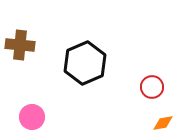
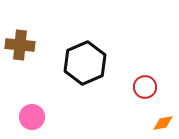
red circle: moved 7 px left
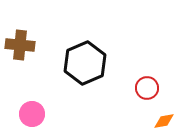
red circle: moved 2 px right, 1 px down
pink circle: moved 3 px up
orange diamond: moved 1 px right, 2 px up
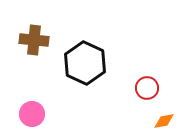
brown cross: moved 14 px right, 5 px up
black hexagon: rotated 12 degrees counterclockwise
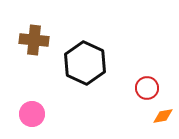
orange diamond: moved 1 px left, 5 px up
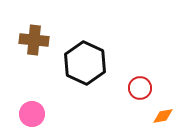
red circle: moved 7 px left
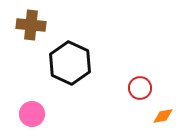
brown cross: moved 3 px left, 15 px up
black hexagon: moved 15 px left
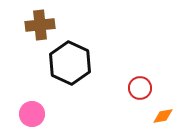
brown cross: moved 9 px right; rotated 12 degrees counterclockwise
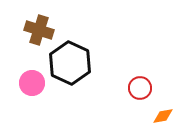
brown cross: moved 1 px left, 5 px down; rotated 24 degrees clockwise
pink circle: moved 31 px up
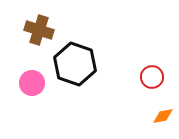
black hexagon: moved 5 px right, 1 px down; rotated 6 degrees counterclockwise
red circle: moved 12 px right, 11 px up
